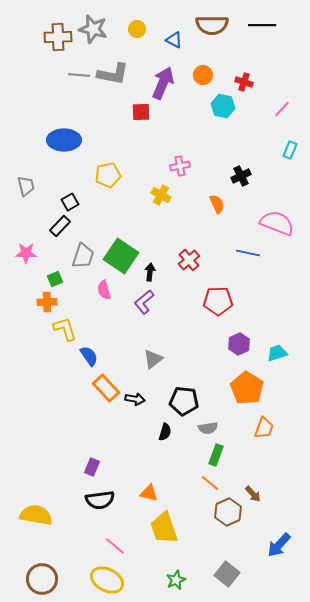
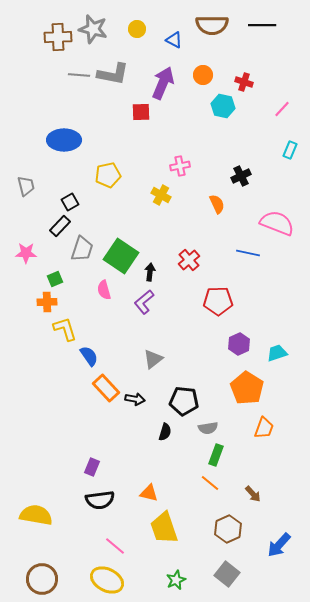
gray trapezoid at (83, 256): moved 1 px left, 7 px up
brown hexagon at (228, 512): moved 17 px down
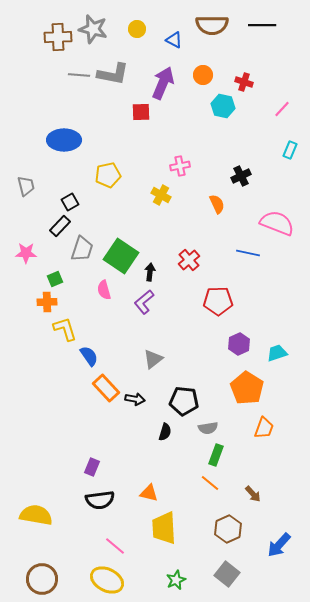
yellow trapezoid at (164, 528): rotated 16 degrees clockwise
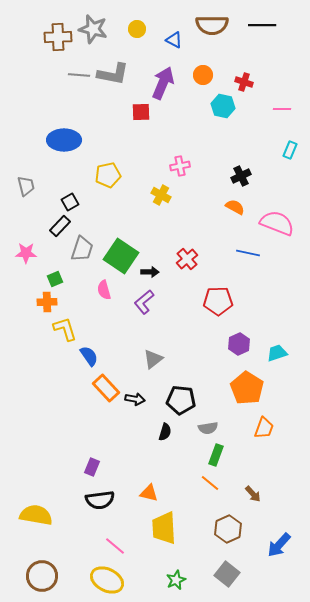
pink line at (282, 109): rotated 48 degrees clockwise
orange semicircle at (217, 204): moved 18 px right, 3 px down; rotated 36 degrees counterclockwise
red cross at (189, 260): moved 2 px left, 1 px up
black arrow at (150, 272): rotated 84 degrees clockwise
black pentagon at (184, 401): moved 3 px left, 1 px up
brown circle at (42, 579): moved 3 px up
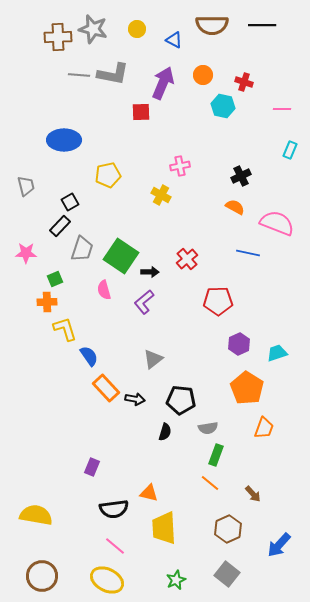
black semicircle at (100, 500): moved 14 px right, 9 px down
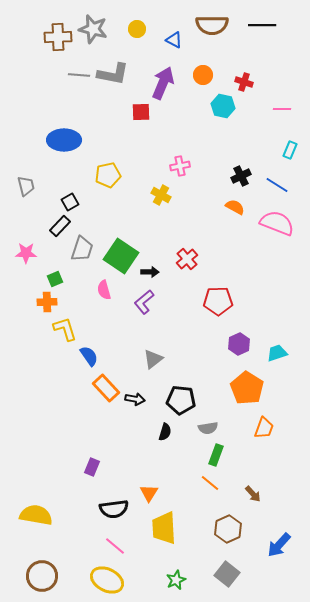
blue line at (248, 253): moved 29 px right, 68 px up; rotated 20 degrees clockwise
orange triangle at (149, 493): rotated 48 degrees clockwise
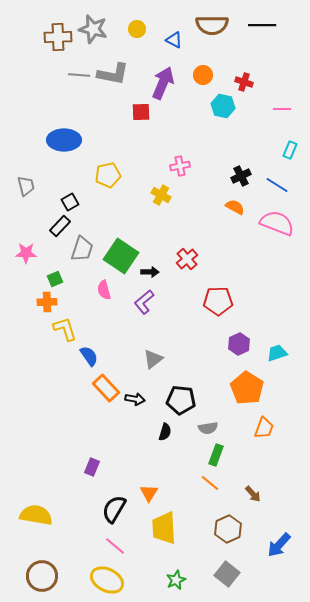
black semicircle at (114, 509): rotated 128 degrees clockwise
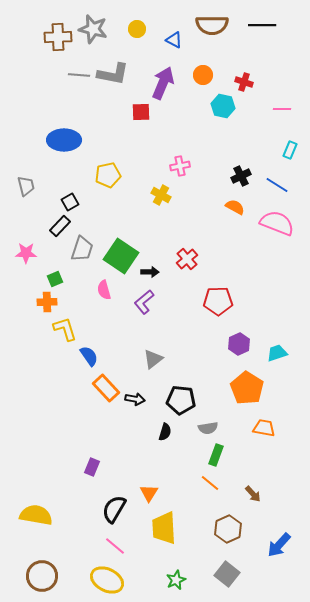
orange trapezoid at (264, 428): rotated 100 degrees counterclockwise
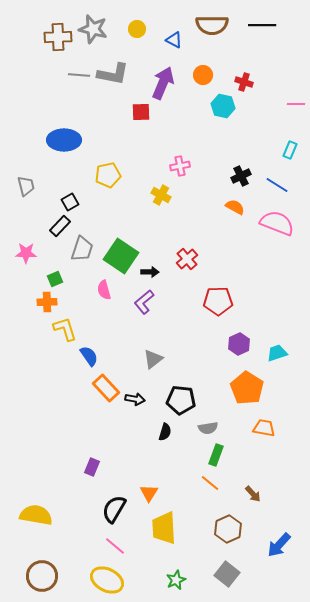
pink line at (282, 109): moved 14 px right, 5 px up
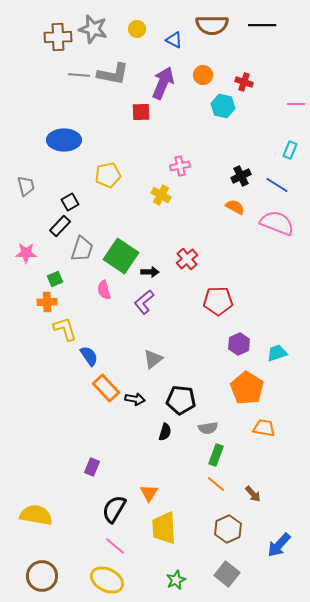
orange line at (210, 483): moved 6 px right, 1 px down
